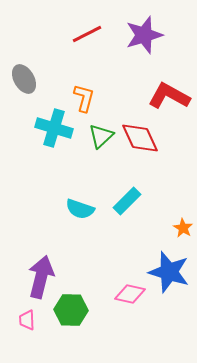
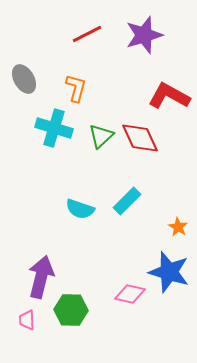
orange L-shape: moved 8 px left, 10 px up
orange star: moved 5 px left, 1 px up
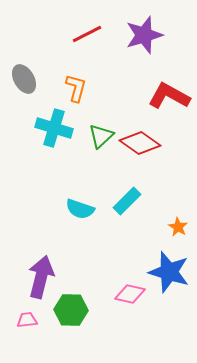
red diamond: moved 5 px down; rotated 30 degrees counterclockwise
pink trapezoid: rotated 85 degrees clockwise
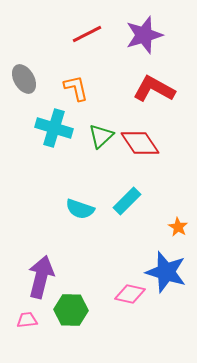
orange L-shape: rotated 28 degrees counterclockwise
red L-shape: moved 15 px left, 7 px up
red diamond: rotated 21 degrees clockwise
blue star: moved 3 px left
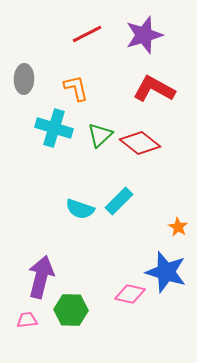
gray ellipse: rotated 32 degrees clockwise
green triangle: moved 1 px left, 1 px up
red diamond: rotated 18 degrees counterclockwise
cyan rectangle: moved 8 px left
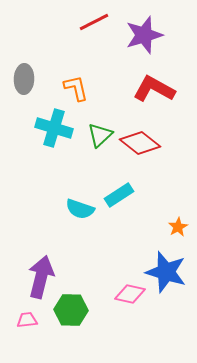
red line: moved 7 px right, 12 px up
cyan rectangle: moved 6 px up; rotated 12 degrees clockwise
orange star: rotated 12 degrees clockwise
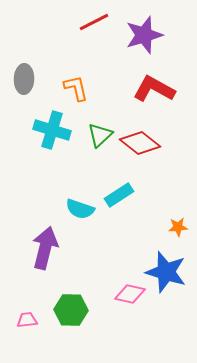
cyan cross: moved 2 px left, 2 px down
orange star: rotated 24 degrees clockwise
purple arrow: moved 4 px right, 29 px up
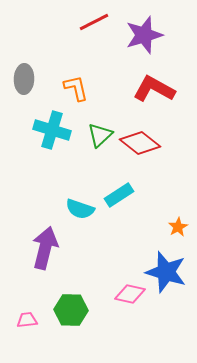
orange star: rotated 24 degrees counterclockwise
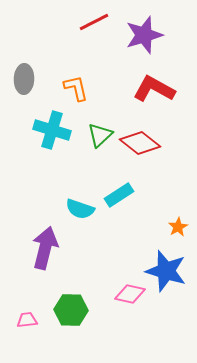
blue star: moved 1 px up
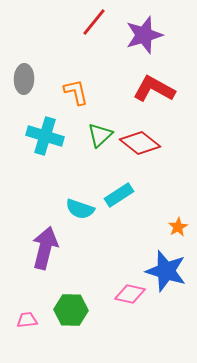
red line: rotated 24 degrees counterclockwise
orange L-shape: moved 4 px down
cyan cross: moved 7 px left, 6 px down
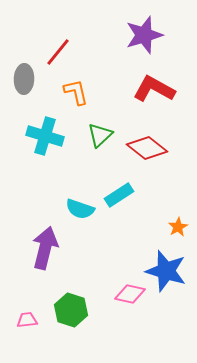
red line: moved 36 px left, 30 px down
red diamond: moved 7 px right, 5 px down
green hexagon: rotated 16 degrees clockwise
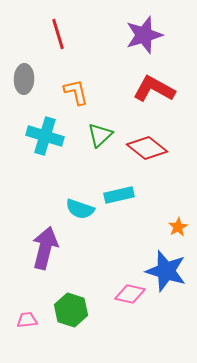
red line: moved 18 px up; rotated 56 degrees counterclockwise
cyan rectangle: rotated 20 degrees clockwise
